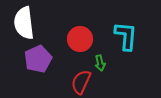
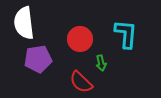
cyan L-shape: moved 2 px up
purple pentagon: rotated 16 degrees clockwise
green arrow: moved 1 px right
red semicircle: rotated 70 degrees counterclockwise
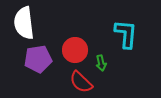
red circle: moved 5 px left, 11 px down
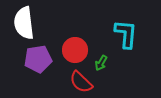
green arrow: rotated 42 degrees clockwise
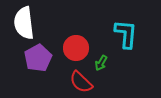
red circle: moved 1 px right, 2 px up
purple pentagon: moved 1 px up; rotated 20 degrees counterclockwise
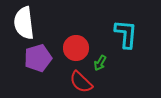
purple pentagon: rotated 12 degrees clockwise
green arrow: moved 1 px left
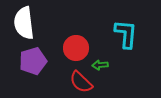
purple pentagon: moved 5 px left, 3 px down
green arrow: moved 2 px down; rotated 56 degrees clockwise
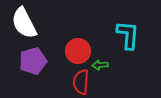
white semicircle: rotated 20 degrees counterclockwise
cyan L-shape: moved 2 px right, 1 px down
red circle: moved 2 px right, 3 px down
red semicircle: rotated 50 degrees clockwise
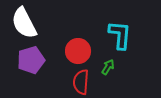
cyan L-shape: moved 8 px left
purple pentagon: moved 2 px left, 1 px up
green arrow: moved 8 px right, 2 px down; rotated 126 degrees clockwise
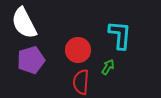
red circle: moved 1 px up
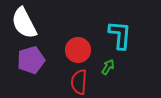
red semicircle: moved 2 px left
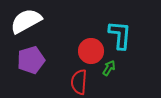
white semicircle: moved 2 px right, 2 px up; rotated 88 degrees clockwise
red circle: moved 13 px right, 1 px down
green arrow: moved 1 px right, 1 px down
